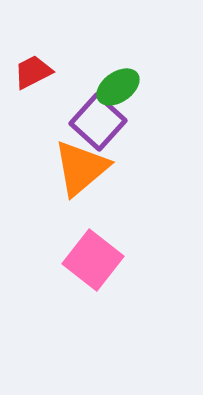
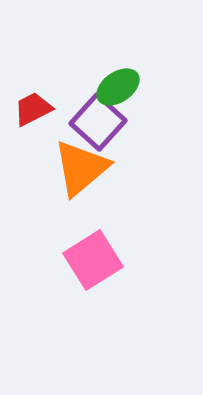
red trapezoid: moved 37 px down
pink square: rotated 20 degrees clockwise
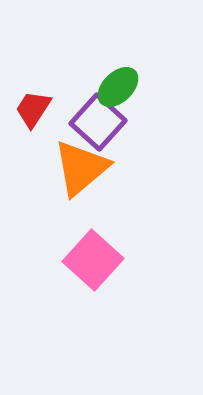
green ellipse: rotated 9 degrees counterclockwise
red trapezoid: rotated 30 degrees counterclockwise
pink square: rotated 16 degrees counterclockwise
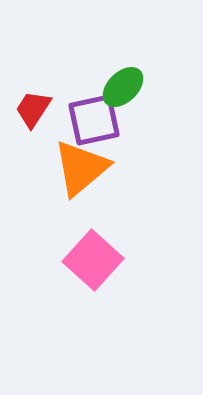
green ellipse: moved 5 px right
purple square: moved 4 px left, 2 px up; rotated 36 degrees clockwise
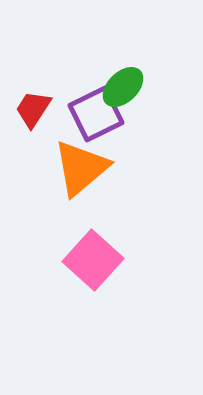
purple square: moved 2 px right, 6 px up; rotated 14 degrees counterclockwise
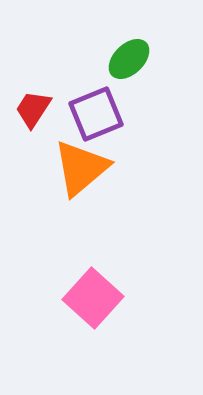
green ellipse: moved 6 px right, 28 px up
purple square: rotated 4 degrees clockwise
pink square: moved 38 px down
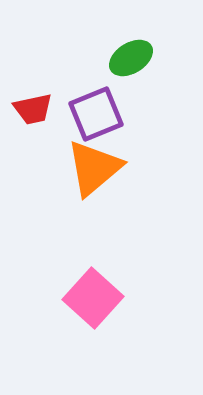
green ellipse: moved 2 px right, 1 px up; rotated 12 degrees clockwise
red trapezoid: rotated 135 degrees counterclockwise
orange triangle: moved 13 px right
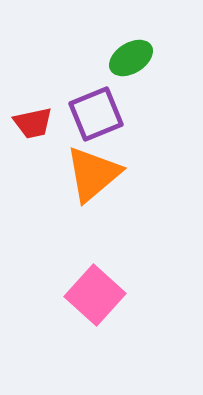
red trapezoid: moved 14 px down
orange triangle: moved 1 px left, 6 px down
pink square: moved 2 px right, 3 px up
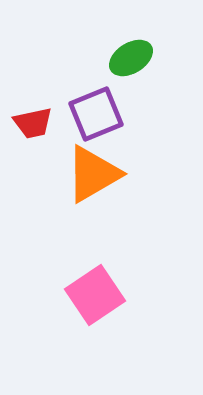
orange triangle: rotated 10 degrees clockwise
pink square: rotated 14 degrees clockwise
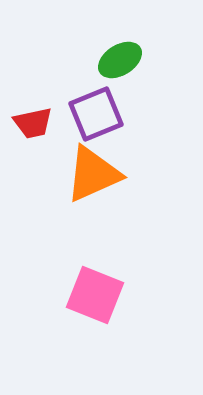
green ellipse: moved 11 px left, 2 px down
orange triangle: rotated 6 degrees clockwise
pink square: rotated 34 degrees counterclockwise
